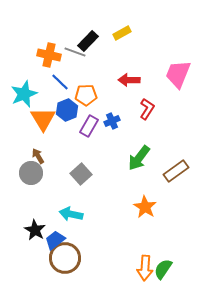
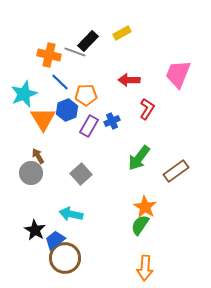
green semicircle: moved 23 px left, 44 px up
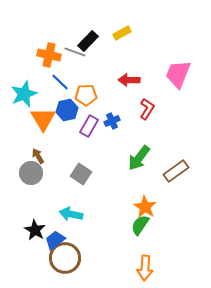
blue hexagon: rotated 10 degrees clockwise
gray square: rotated 15 degrees counterclockwise
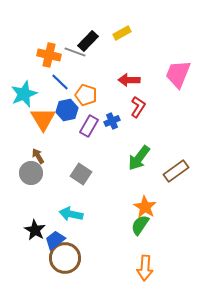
orange pentagon: rotated 20 degrees clockwise
red L-shape: moved 9 px left, 2 px up
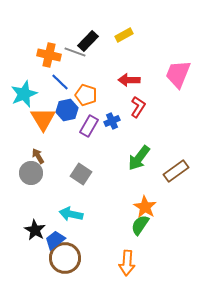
yellow rectangle: moved 2 px right, 2 px down
orange arrow: moved 18 px left, 5 px up
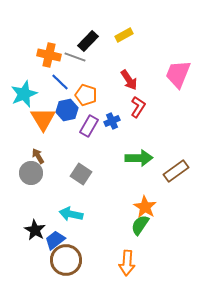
gray line: moved 5 px down
red arrow: rotated 125 degrees counterclockwise
green arrow: rotated 128 degrees counterclockwise
brown circle: moved 1 px right, 2 px down
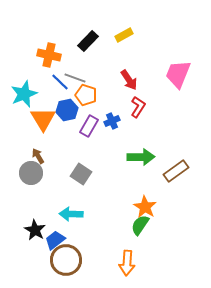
gray line: moved 21 px down
green arrow: moved 2 px right, 1 px up
cyan arrow: rotated 10 degrees counterclockwise
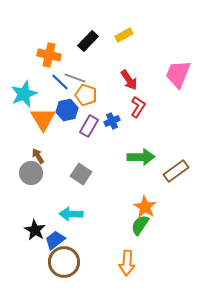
brown circle: moved 2 px left, 2 px down
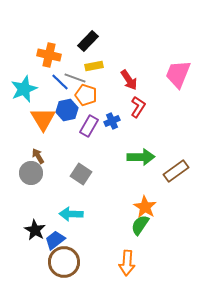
yellow rectangle: moved 30 px left, 31 px down; rotated 18 degrees clockwise
cyan star: moved 5 px up
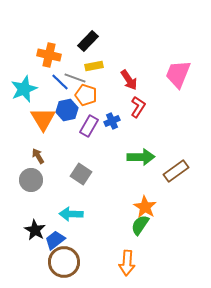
gray circle: moved 7 px down
